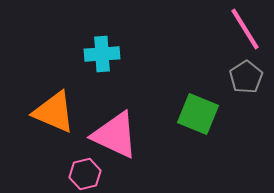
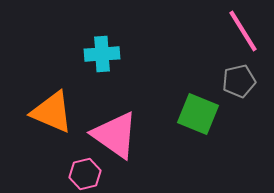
pink line: moved 2 px left, 2 px down
gray pentagon: moved 7 px left, 4 px down; rotated 20 degrees clockwise
orange triangle: moved 2 px left
pink triangle: rotated 10 degrees clockwise
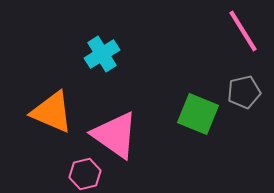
cyan cross: rotated 28 degrees counterclockwise
gray pentagon: moved 5 px right, 11 px down
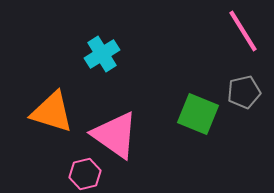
orange triangle: rotated 6 degrees counterclockwise
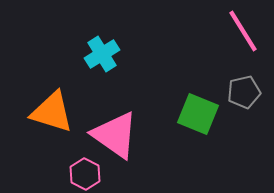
pink hexagon: rotated 20 degrees counterclockwise
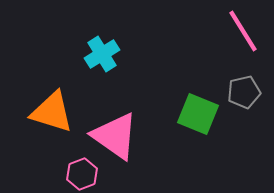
pink triangle: moved 1 px down
pink hexagon: moved 3 px left; rotated 12 degrees clockwise
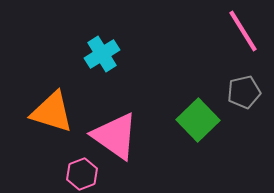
green square: moved 6 px down; rotated 24 degrees clockwise
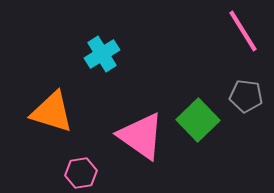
gray pentagon: moved 2 px right, 4 px down; rotated 20 degrees clockwise
pink triangle: moved 26 px right
pink hexagon: moved 1 px left, 1 px up; rotated 12 degrees clockwise
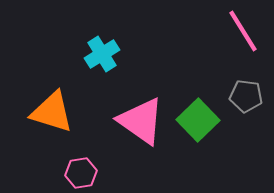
pink triangle: moved 15 px up
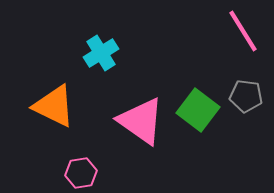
cyan cross: moved 1 px left, 1 px up
orange triangle: moved 2 px right, 6 px up; rotated 9 degrees clockwise
green square: moved 10 px up; rotated 9 degrees counterclockwise
